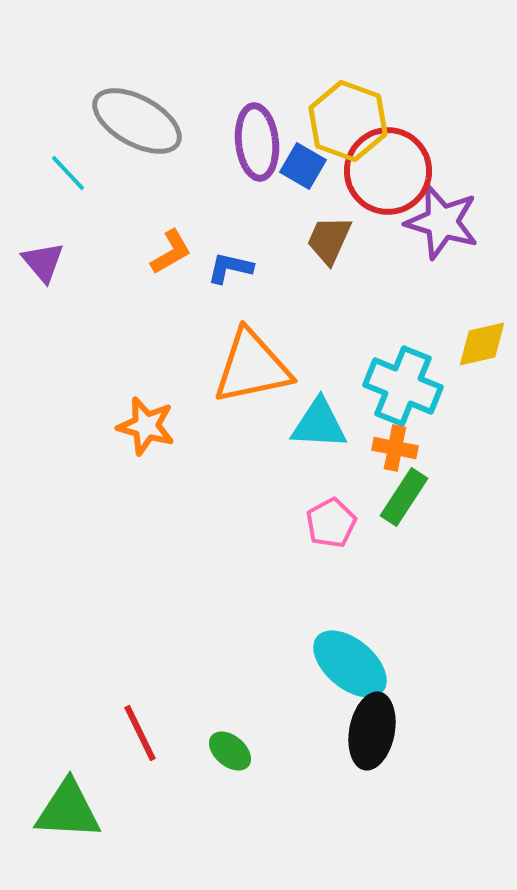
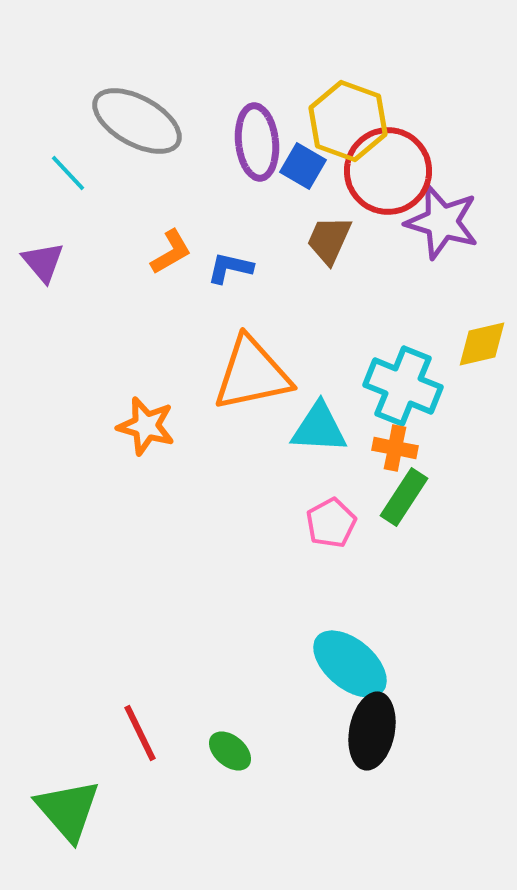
orange triangle: moved 7 px down
cyan triangle: moved 4 px down
green triangle: rotated 46 degrees clockwise
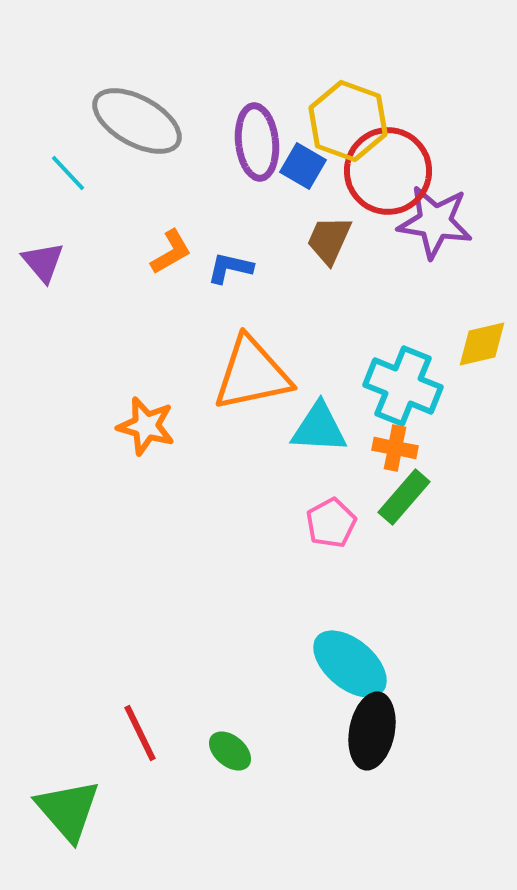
purple star: moved 7 px left; rotated 8 degrees counterclockwise
green rectangle: rotated 8 degrees clockwise
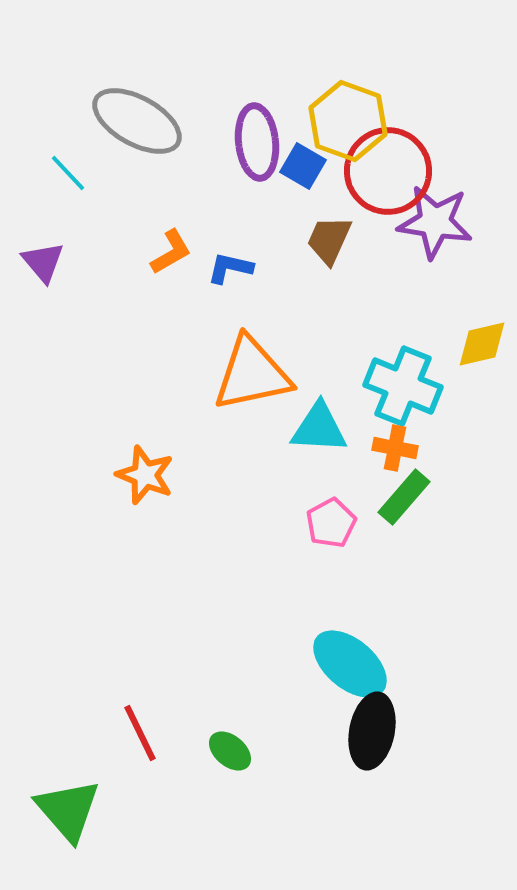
orange star: moved 1 px left, 49 px down; rotated 6 degrees clockwise
